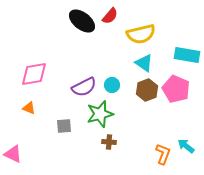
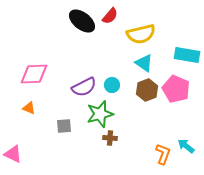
pink diamond: rotated 8 degrees clockwise
brown cross: moved 1 px right, 4 px up
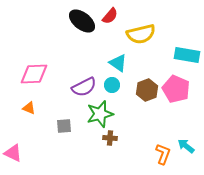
cyan triangle: moved 26 px left
pink triangle: moved 1 px up
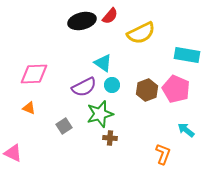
black ellipse: rotated 52 degrees counterclockwise
yellow semicircle: moved 1 px up; rotated 12 degrees counterclockwise
cyan triangle: moved 15 px left
gray square: rotated 28 degrees counterclockwise
cyan arrow: moved 16 px up
